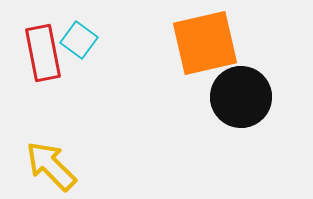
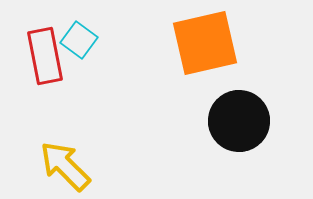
red rectangle: moved 2 px right, 3 px down
black circle: moved 2 px left, 24 px down
yellow arrow: moved 14 px right
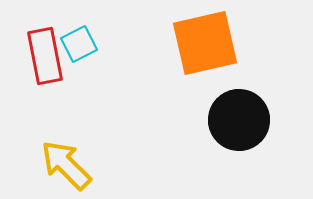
cyan square: moved 4 px down; rotated 27 degrees clockwise
black circle: moved 1 px up
yellow arrow: moved 1 px right, 1 px up
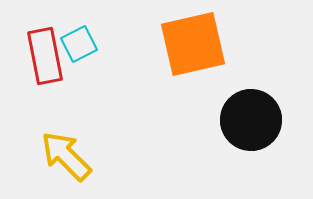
orange square: moved 12 px left, 1 px down
black circle: moved 12 px right
yellow arrow: moved 9 px up
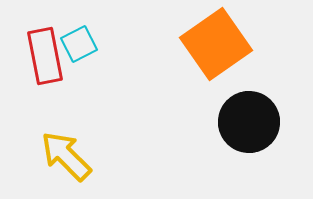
orange square: moved 23 px right; rotated 22 degrees counterclockwise
black circle: moved 2 px left, 2 px down
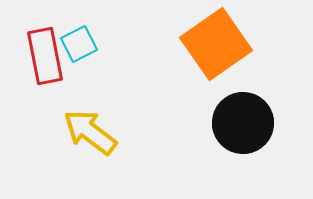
black circle: moved 6 px left, 1 px down
yellow arrow: moved 24 px right, 24 px up; rotated 8 degrees counterclockwise
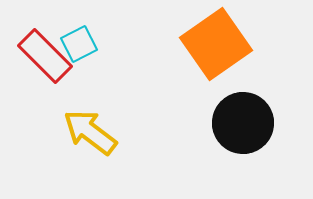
red rectangle: rotated 34 degrees counterclockwise
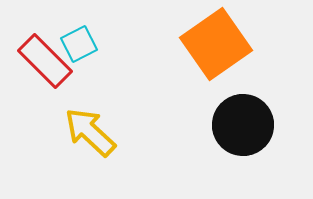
red rectangle: moved 5 px down
black circle: moved 2 px down
yellow arrow: rotated 6 degrees clockwise
